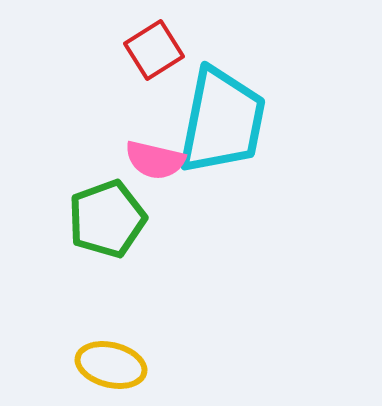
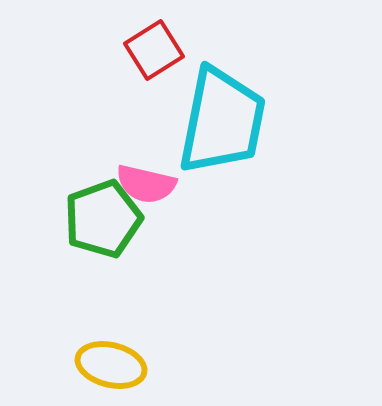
pink semicircle: moved 9 px left, 24 px down
green pentagon: moved 4 px left
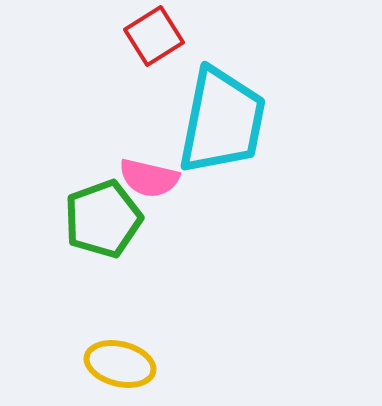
red square: moved 14 px up
pink semicircle: moved 3 px right, 6 px up
yellow ellipse: moved 9 px right, 1 px up
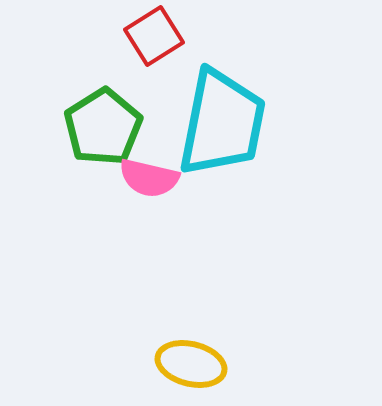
cyan trapezoid: moved 2 px down
green pentagon: moved 92 px up; rotated 12 degrees counterclockwise
yellow ellipse: moved 71 px right
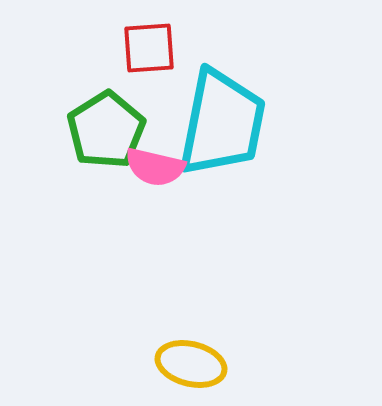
red square: moved 5 px left, 12 px down; rotated 28 degrees clockwise
green pentagon: moved 3 px right, 3 px down
pink semicircle: moved 6 px right, 11 px up
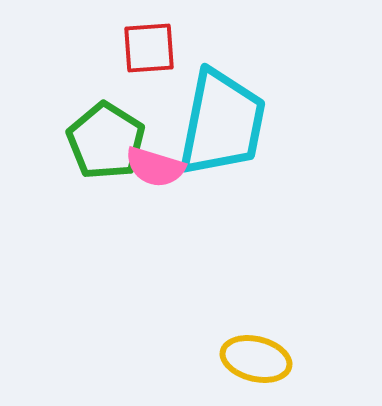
green pentagon: moved 11 px down; rotated 8 degrees counterclockwise
pink semicircle: rotated 4 degrees clockwise
yellow ellipse: moved 65 px right, 5 px up
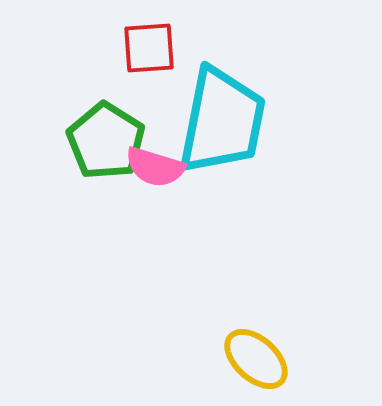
cyan trapezoid: moved 2 px up
yellow ellipse: rotated 28 degrees clockwise
